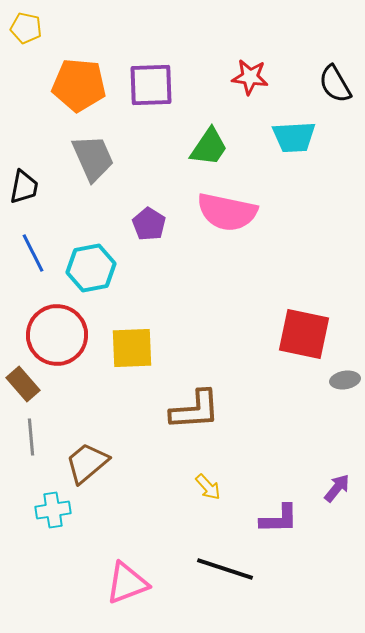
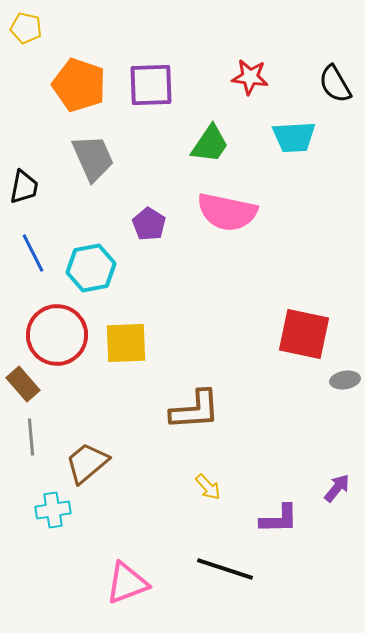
orange pentagon: rotated 14 degrees clockwise
green trapezoid: moved 1 px right, 3 px up
yellow square: moved 6 px left, 5 px up
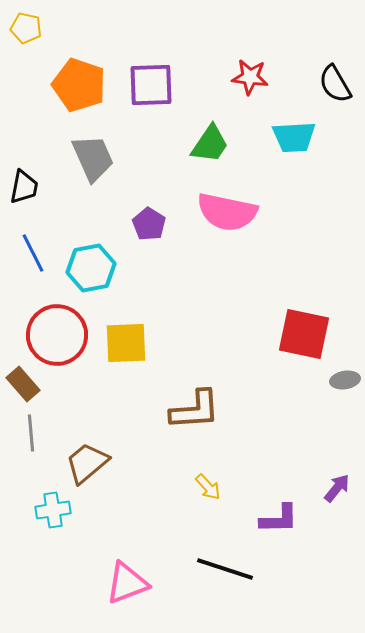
gray line: moved 4 px up
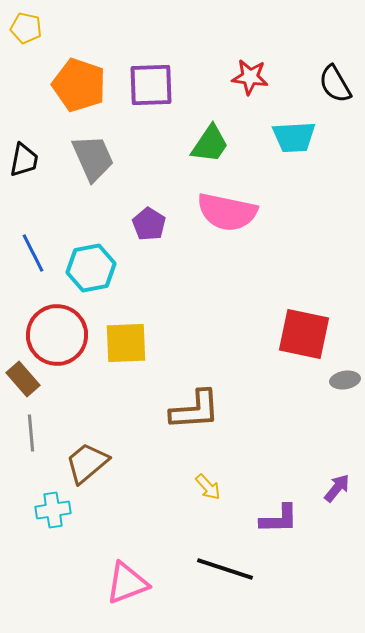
black trapezoid: moved 27 px up
brown rectangle: moved 5 px up
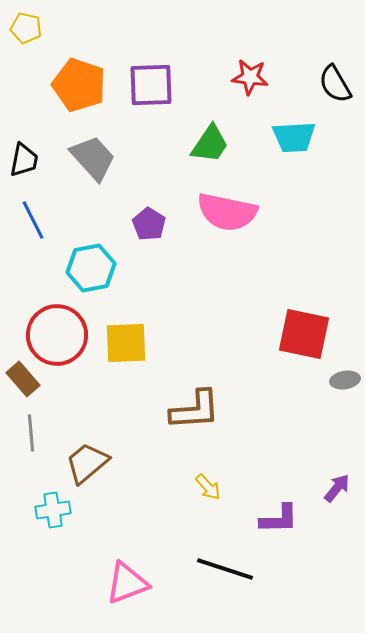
gray trapezoid: rotated 18 degrees counterclockwise
blue line: moved 33 px up
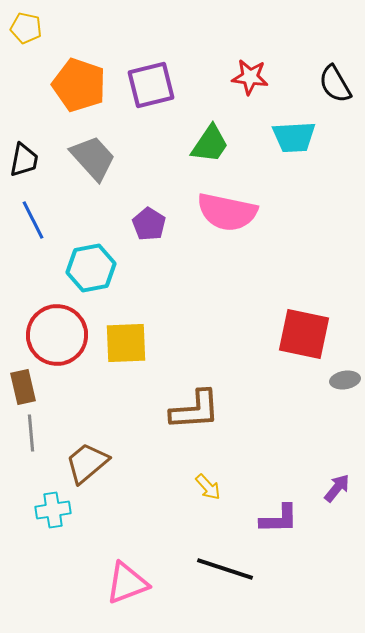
purple square: rotated 12 degrees counterclockwise
brown rectangle: moved 8 px down; rotated 28 degrees clockwise
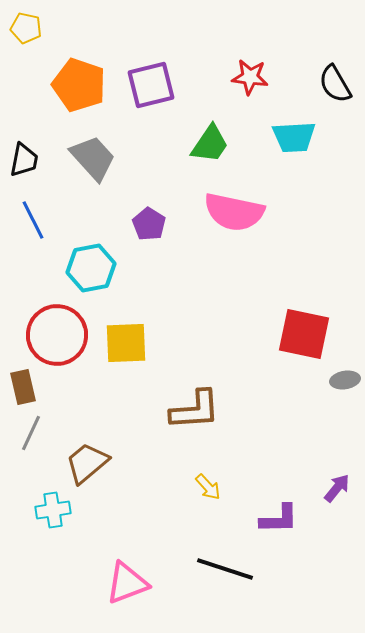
pink semicircle: moved 7 px right
gray line: rotated 30 degrees clockwise
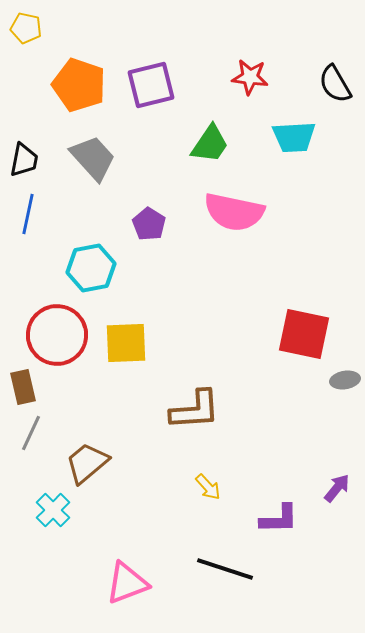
blue line: moved 5 px left, 6 px up; rotated 39 degrees clockwise
cyan cross: rotated 36 degrees counterclockwise
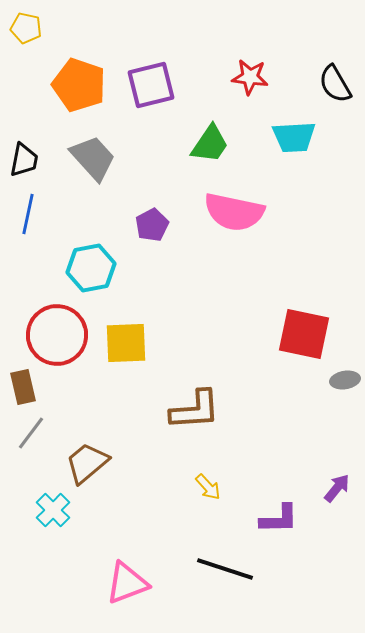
purple pentagon: moved 3 px right, 1 px down; rotated 12 degrees clockwise
gray line: rotated 12 degrees clockwise
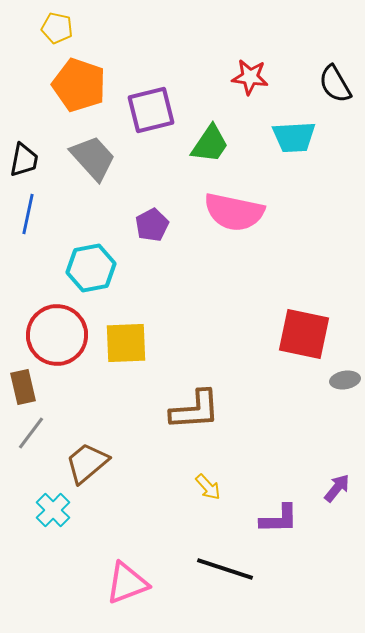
yellow pentagon: moved 31 px right
purple square: moved 25 px down
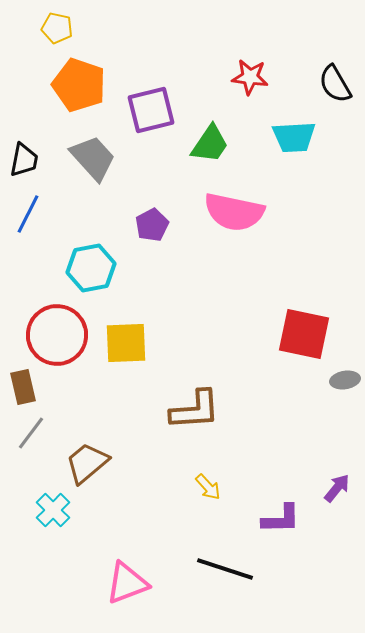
blue line: rotated 15 degrees clockwise
purple L-shape: moved 2 px right
